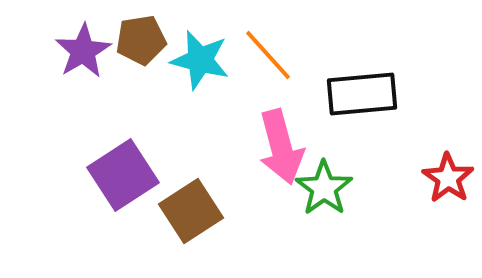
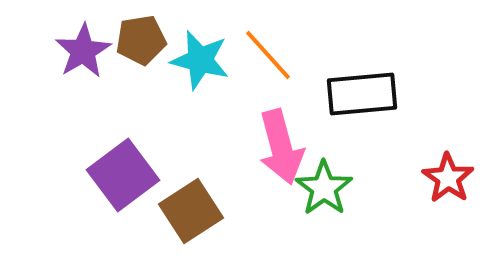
purple square: rotated 4 degrees counterclockwise
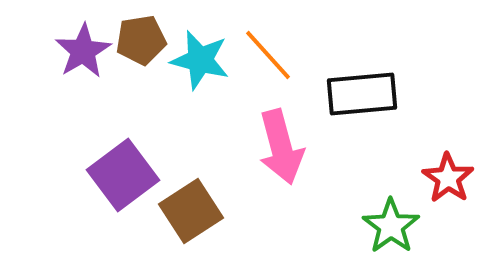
green star: moved 67 px right, 38 px down
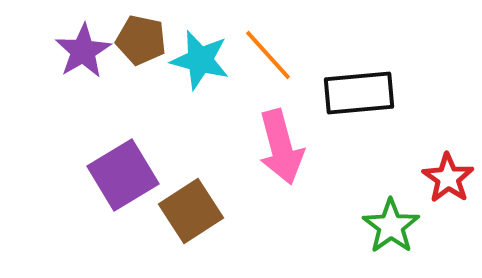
brown pentagon: rotated 21 degrees clockwise
black rectangle: moved 3 px left, 1 px up
purple square: rotated 6 degrees clockwise
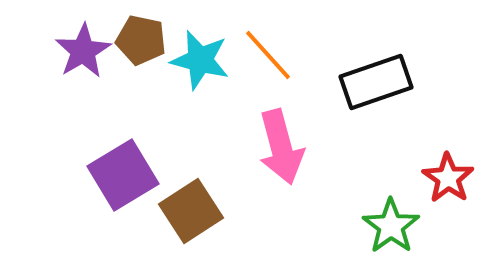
black rectangle: moved 17 px right, 11 px up; rotated 14 degrees counterclockwise
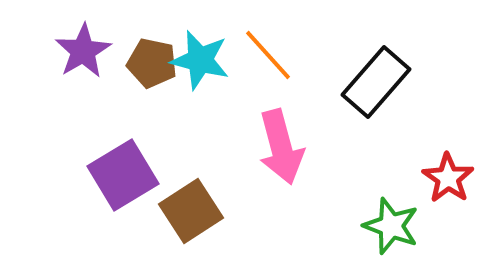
brown pentagon: moved 11 px right, 23 px down
black rectangle: rotated 30 degrees counterclockwise
green star: rotated 16 degrees counterclockwise
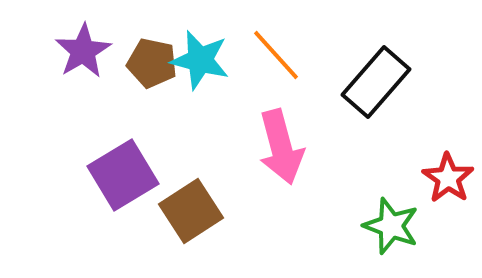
orange line: moved 8 px right
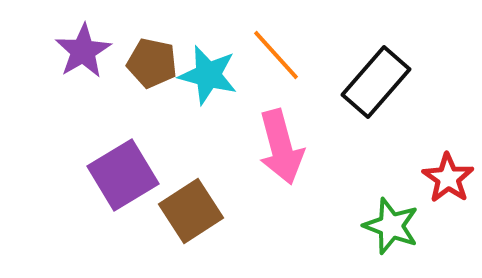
cyan star: moved 8 px right, 15 px down
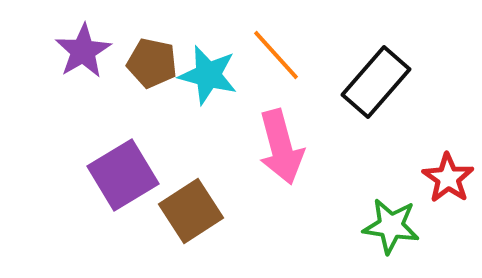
green star: rotated 12 degrees counterclockwise
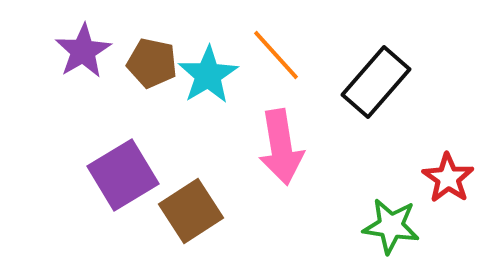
cyan star: rotated 26 degrees clockwise
pink arrow: rotated 6 degrees clockwise
